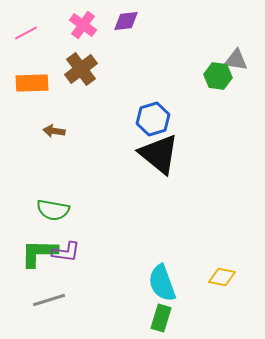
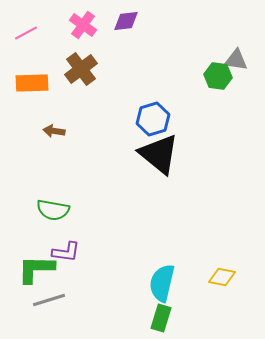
green L-shape: moved 3 px left, 16 px down
cyan semicircle: rotated 33 degrees clockwise
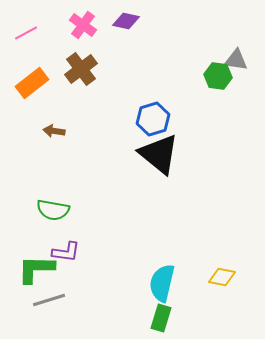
purple diamond: rotated 20 degrees clockwise
orange rectangle: rotated 36 degrees counterclockwise
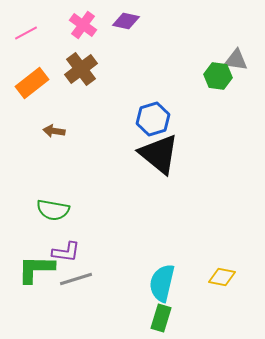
gray line: moved 27 px right, 21 px up
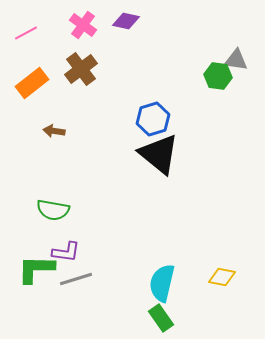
green rectangle: rotated 52 degrees counterclockwise
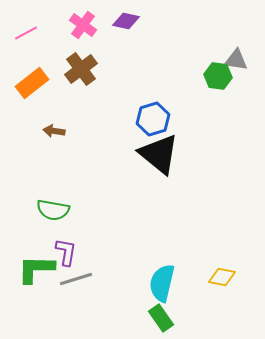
purple L-shape: rotated 88 degrees counterclockwise
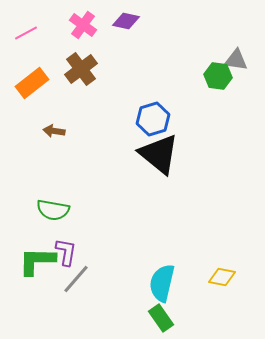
green L-shape: moved 1 px right, 8 px up
gray line: rotated 32 degrees counterclockwise
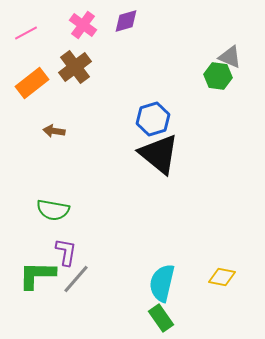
purple diamond: rotated 28 degrees counterclockwise
gray triangle: moved 6 px left, 3 px up; rotated 15 degrees clockwise
brown cross: moved 6 px left, 2 px up
green L-shape: moved 14 px down
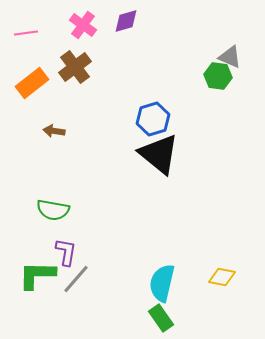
pink line: rotated 20 degrees clockwise
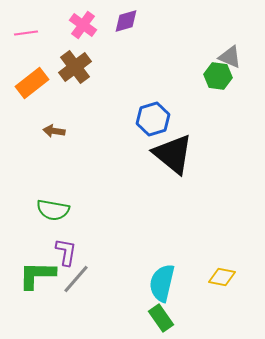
black triangle: moved 14 px right
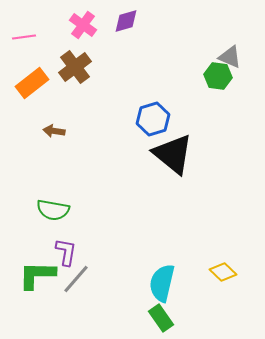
pink line: moved 2 px left, 4 px down
yellow diamond: moved 1 px right, 5 px up; rotated 32 degrees clockwise
